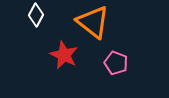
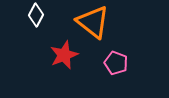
red star: rotated 24 degrees clockwise
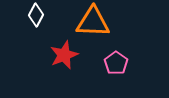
orange triangle: rotated 36 degrees counterclockwise
pink pentagon: rotated 15 degrees clockwise
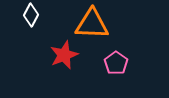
white diamond: moved 5 px left
orange triangle: moved 1 px left, 2 px down
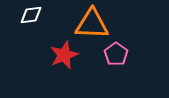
white diamond: rotated 55 degrees clockwise
pink pentagon: moved 9 px up
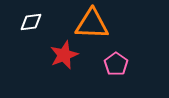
white diamond: moved 7 px down
pink pentagon: moved 10 px down
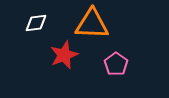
white diamond: moved 5 px right, 1 px down
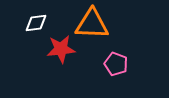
red star: moved 3 px left, 6 px up; rotated 16 degrees clockwise
pink pentagon: rotated 15 degrees counterclockwise
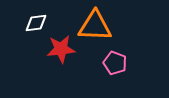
orange triangle: moved 3 px right, 2 px down
pink pentagon: moved 1 px left, 1 px up
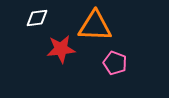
white diamond: moved 1 px right, 5 px up
